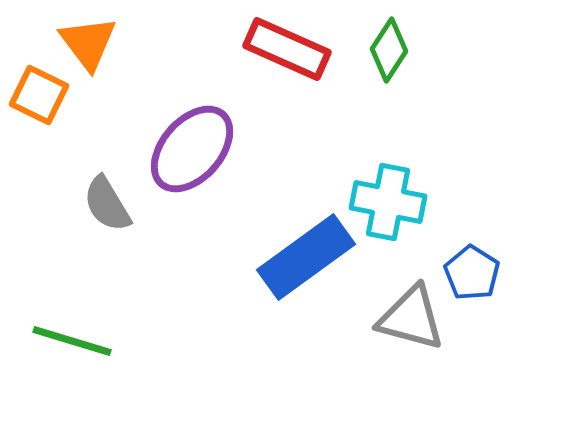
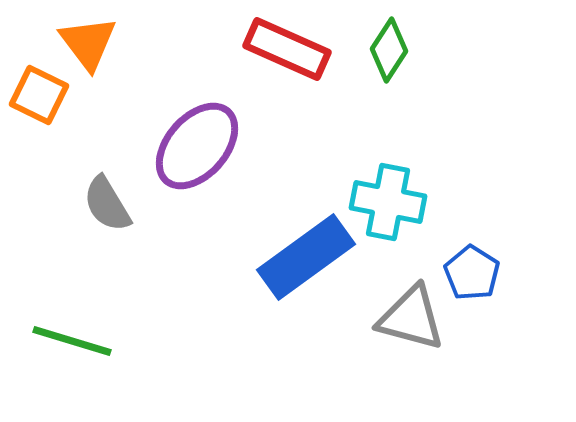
purple ellipse: moved 5 px right, 3 px up
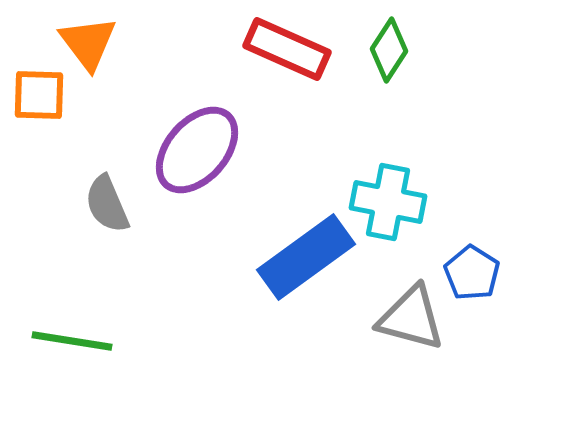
orange square: rotated 24 degrees counterclockwise
purple ellipse: moved 4 px down
gray semicircle: rotated 8 degrees clockwise
green line: rotated 8 degrees counterclockwise
